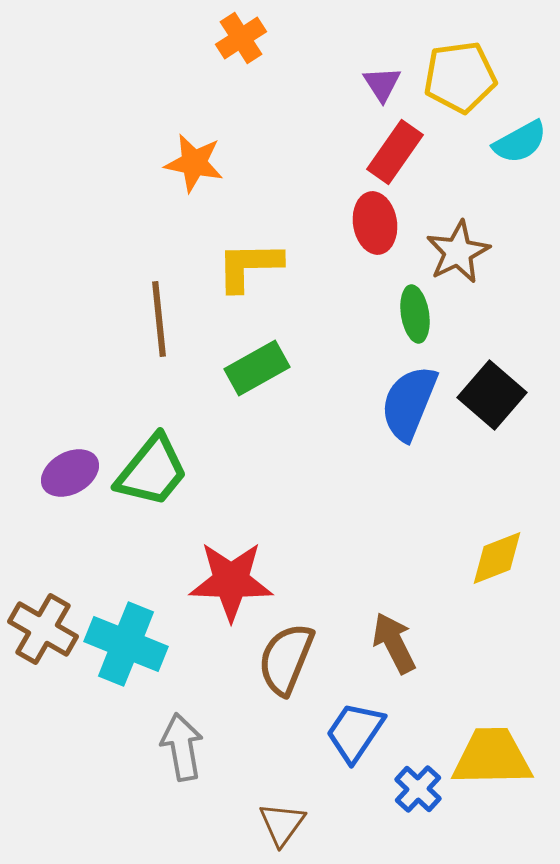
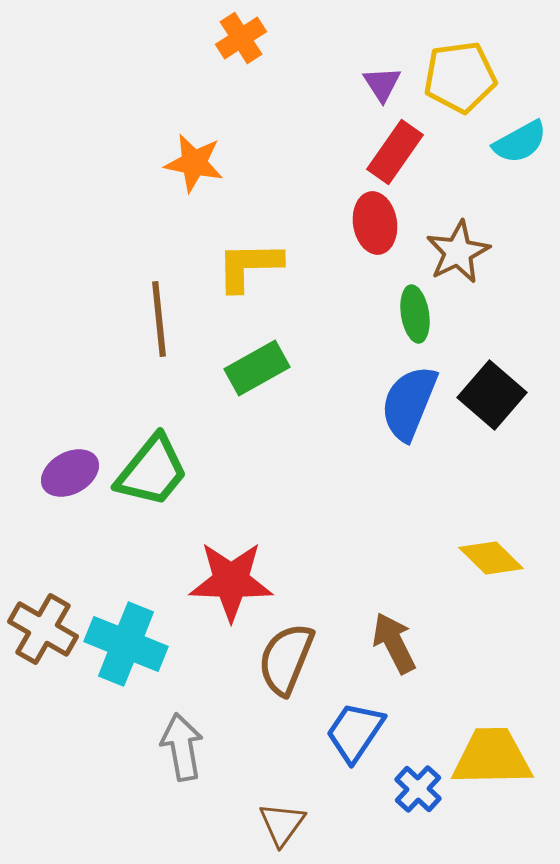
yellow diamond: moved 6 px left; rotated 66 degrees clockwise
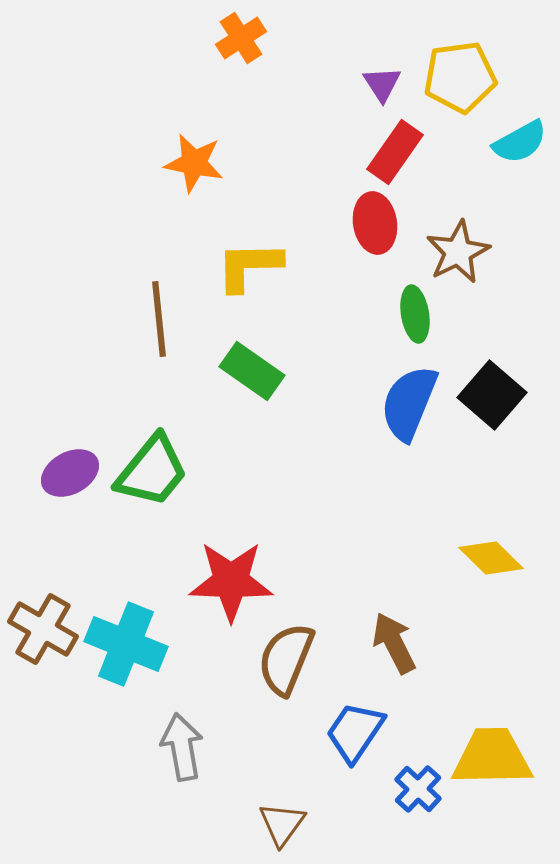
green rectangle: moved 5 px left, 3 px down; rotated 64 degrees clockwise
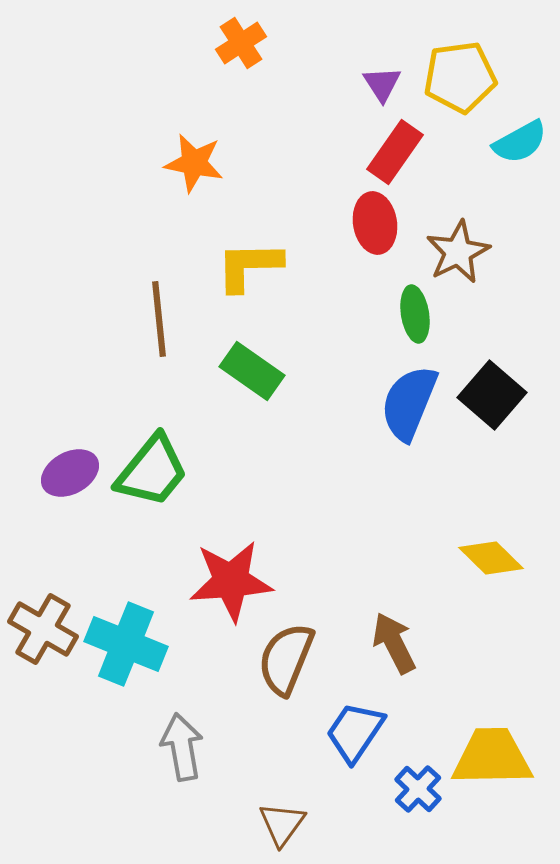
orange cross: moved 5 px down
red star: rotated 6 degrees counterclockwise
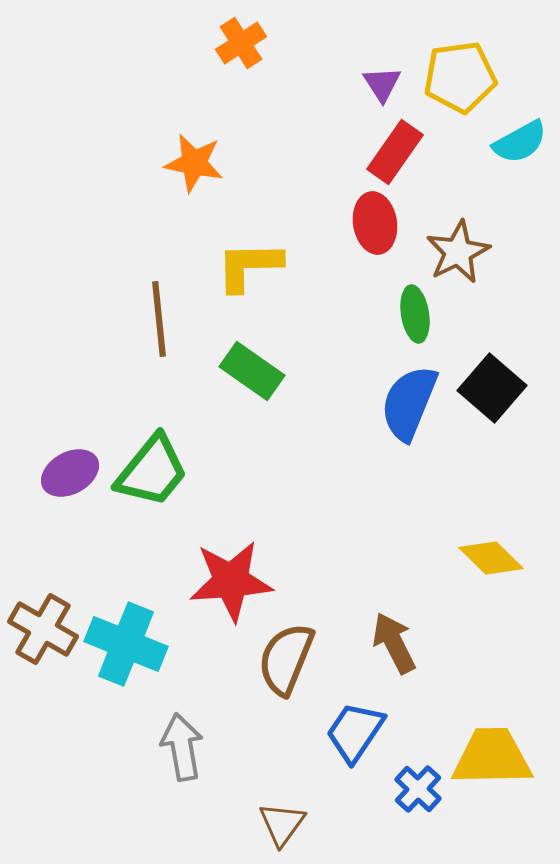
black square: moved 7 px up
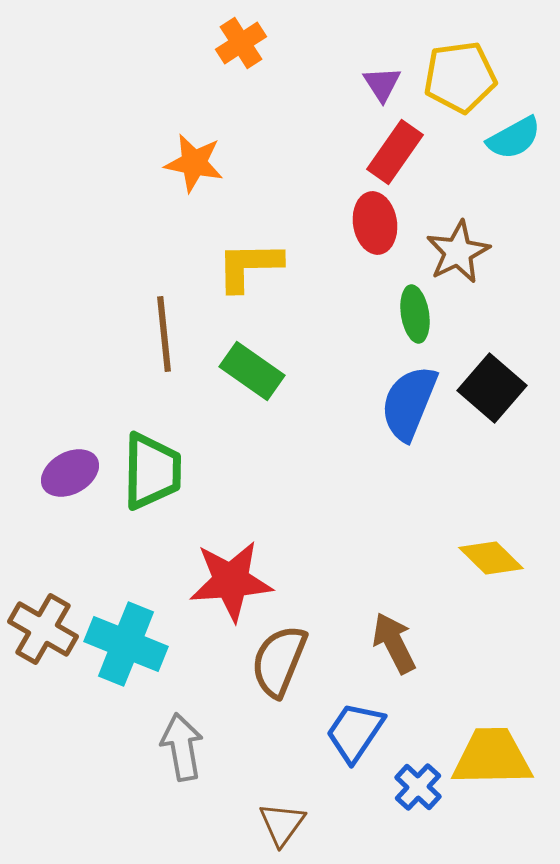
cyan semicircle: moved 6 px left, 4 px up
brown line: moved 5 px right, 15 px down
green trapezoid: rotated 38 degrees counterclockwise
brown semicircle: moved 7 px left, 2 px down
blue cross: moved 2 px up
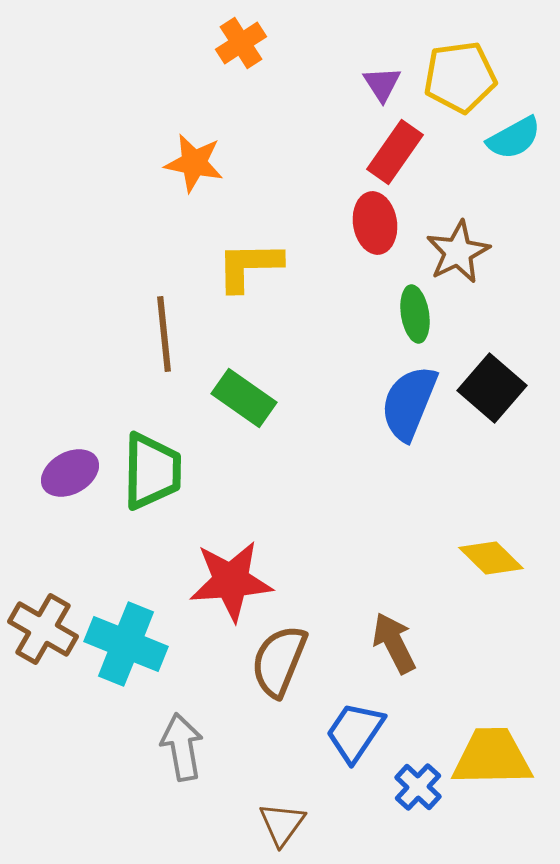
green rectangle: moved 8 px left, 27 px down
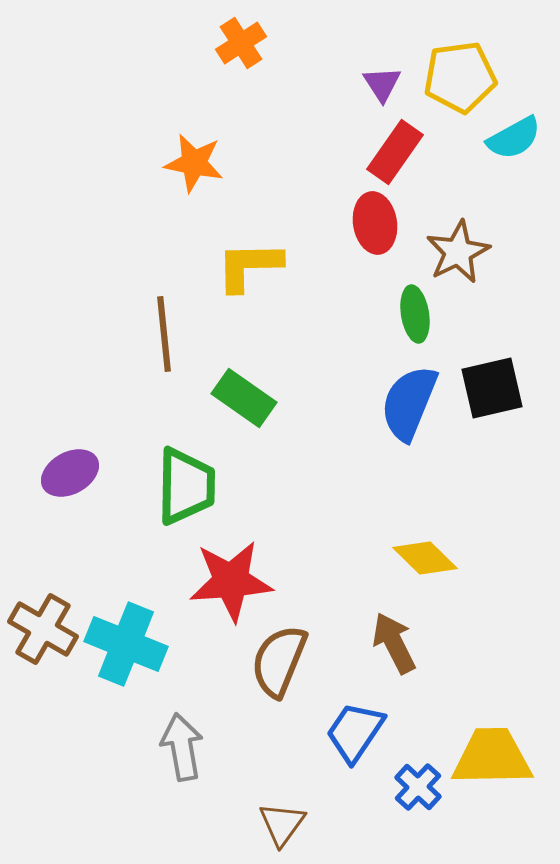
black square: rotated 36 degrees clockwise
green trapezoid: moved 34 px right, 15 px down
yellow diamond: moved 66 px left
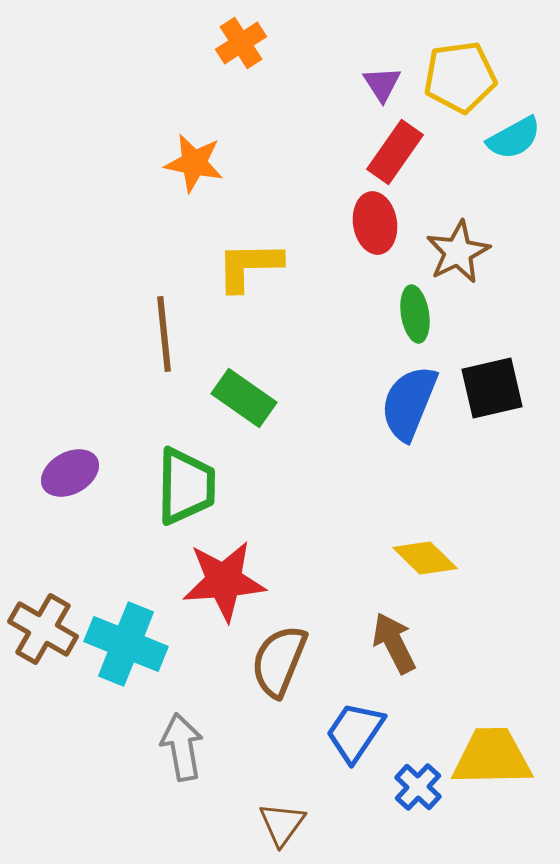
red star: moved 7 px left
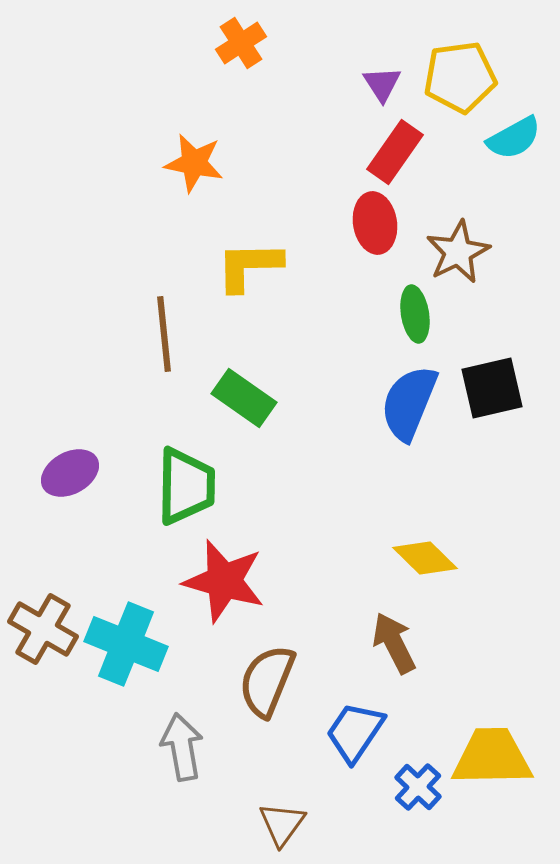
red star: rotated 20 degrees clockwise
brown semicircle: moved 12 px left, 20 px down
